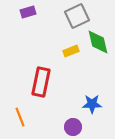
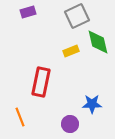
purple circle: moved 3 px left, 3 px up
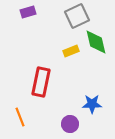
green diamond: moved 2 px left
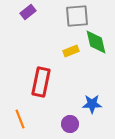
purple rectangle: rotated 21 degrees counterclockwise
gray square: rotated 20 degrees clockwise
orange line: moved 2 px down
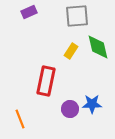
purple rectangle: moved 1 px right; rotated 14 degrees clockwise
green diamond: moved 2 px right, 5 px down
yellow rectangle: rotated 35 degrees counterclockwise
red rectangle: moved 5 px right, 1 px up
purple circle: moved 15 px up
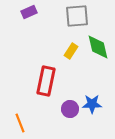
orange line: moved 4 px down
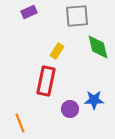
yellow rectangle: moved 14 px left
blue star: moved 2 px right, 4 px up
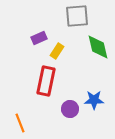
purple rectangle: moved 10 px right, 26 px down
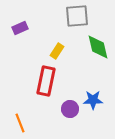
purple rectangle: moved 19 px left, 10 px up
blue star: moved 1 px left
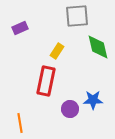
orange line: rotated 12 degrees clockwise
